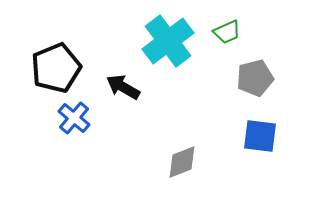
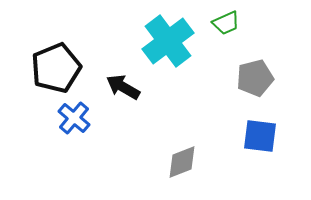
green trapezoid: moved 1 px left, 9 px up
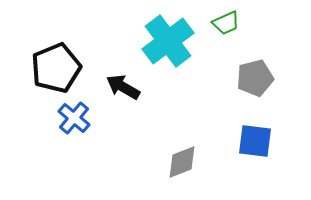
blue square: moved 5 px left, 5 px down
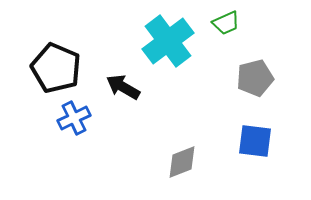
black pentagon: rotated 27 degrees counterclockwise
blue cross: rotated 24 degrees clockwise
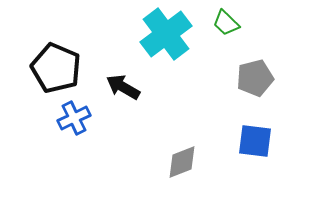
green trapezoid: rotated 68 degrees clockwise
cyan cross: moved 2 px left, 7 px up
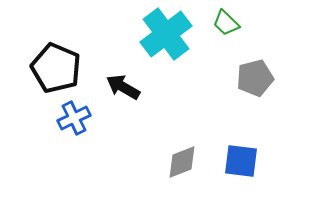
blue square: moved 14 px left, 20 px down
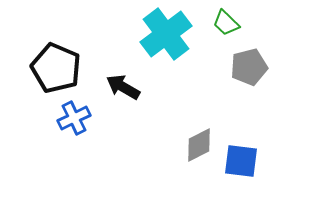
gray pentagon: moved 6 px left, 11 px up
gray diamond: moved 17 px right, 17 px up; rotated 6 degrees counterclockwise
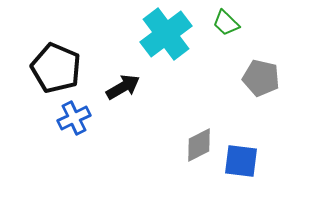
gray pentagon: moved 12 px right, 11 px down; rotated 27 degrees clockwise
black arrow: rotated 120 degrees clockwise
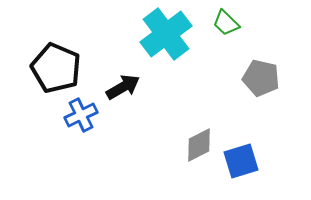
blue cross: moved 7 px right, 3 px up
blue square: rotated 24 degrees counterclockwise
